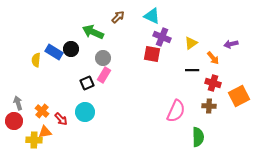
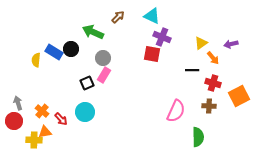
yellow triangle: moved 10 px right
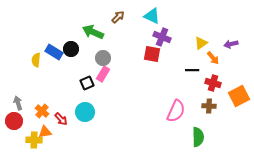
pink rectangle: moved 1 px left, 1 px up
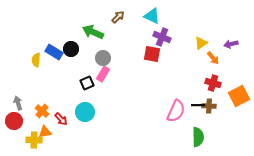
black line: moved 6 px right, 35 px down
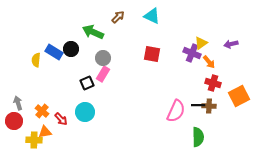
purple cross: moved 30 px right, 16 px down
orange arrow: moved 4 px left, 4 px down
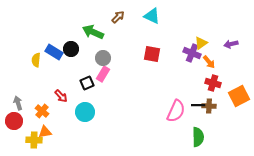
red arrow: moved 23 px up
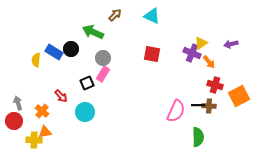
brown arrow: moved 3 px left, 2 px up
red cross: moved 2 px right, 2 px down
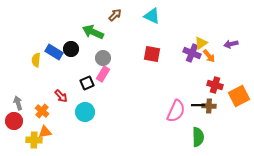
orange arrow: moved 6 px up
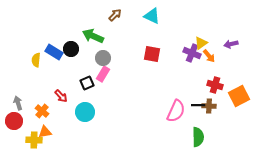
green arrow: moved 4 px down
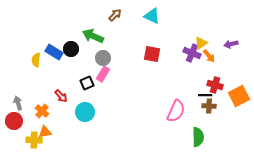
black line: moved 7 px right, 10 px up
